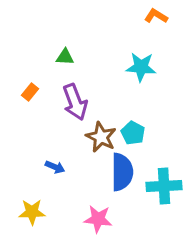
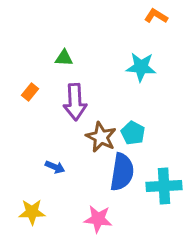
green triangle: moved 1 px left, 1 px down
purple arrow: rotated 18 degrees clockwise
blue semicircle: rotated 9 degrees clockwise
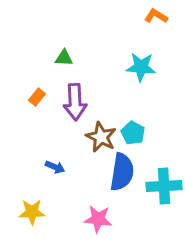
orange rectangle: moved 7 px right, 5 px down
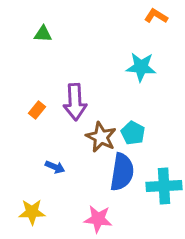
green triangle: moved 21 px left, 24 px up
orange rectangle: moved 13 px down
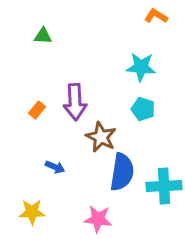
green triangle: moved 2 px down
cyan pentagon: moved 10 px right, 24 px up; rotated 10 degrees counterclockwise
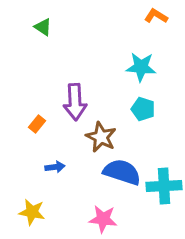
green triangle: moved 9 px up; rotated 30 degrees clockwise
orange rectangle: moved 14 px down
blue arrow: rotated 30 degrees counterclockwise
blue semicircle: rotated 81 degrees counterclockwise
yellow star: rotated 12 degrees clockwise
pink star: moved 5 px right
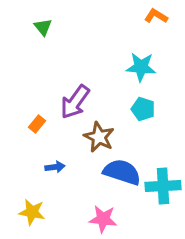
green triangle: rotated 18 degrees clockwise
purple arrow: rotated 39 degrees clockwise
brown star: moved 2 px left
cyan cross: moved 1 px left
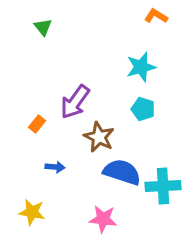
cyan star: rotated 20 degrees counterclockwise
blue arrow: rotated 12 degrees clockwise
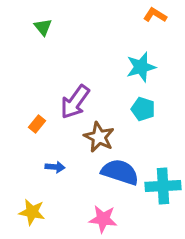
orange L-shape: moved 1 px left, 1 px up
blue semicircle: moved 2 px left
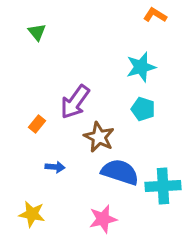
green triangle: moved 6 px left, 5 px down
yellow star: moved 2 px down
pink star: rotated 20 degrees counterclockwise
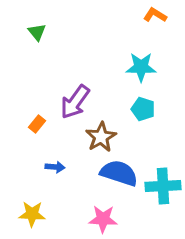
cyan star: rotated 16 degrees clockwise
brown star: moved 2 px right; rotated 16 degrees clockwise
blue semicircle: moved 1 px left, 1 px down
yellow star: rotated 8 degrees counterclockwise
pink star: rotated 16 degrees clockwise
